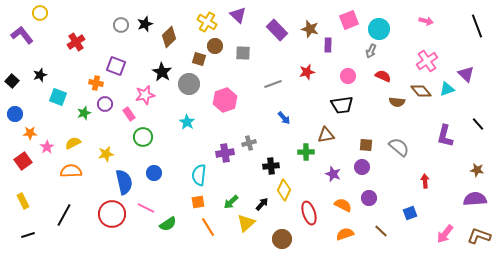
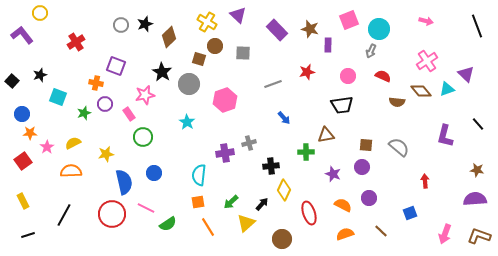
blue circle at (15, 114): moved 7 px right
pink arrow at (445, 234): rotated 18 degrees counterclockwise
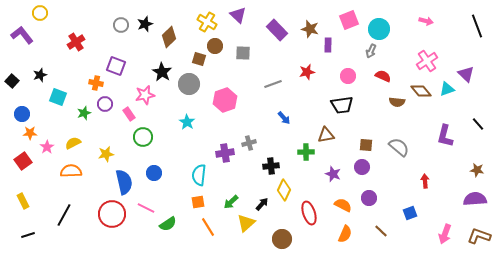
orange semicircle at (345, 234): rotated 132 degrees clockwise
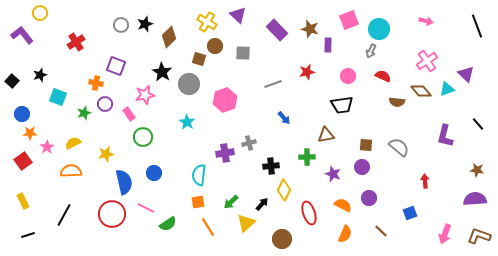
green cross at (306, 152): moved 1 px right, 5 px down
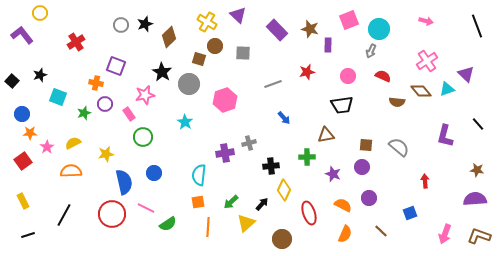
cyan star at (187, 122): moved 2 px left
orange line at (208, 227): rotated 36 degrees clockwise
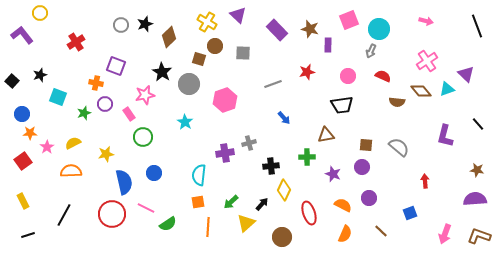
brown circle at (282, 239): moved 2 px up
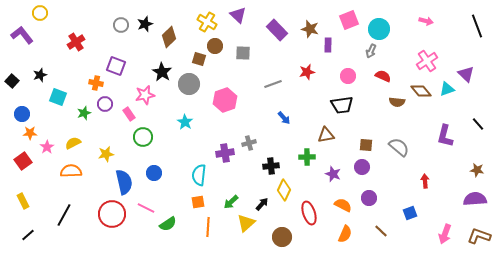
black line at (28, 235): rotated 24 degrees counterclockwise
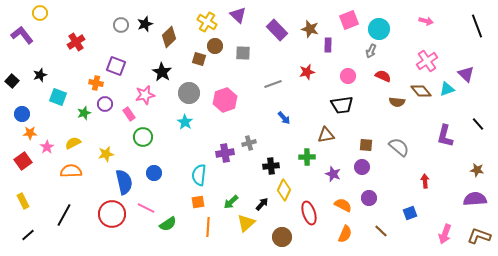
gray circle at (189, 84): moved 9 px down
